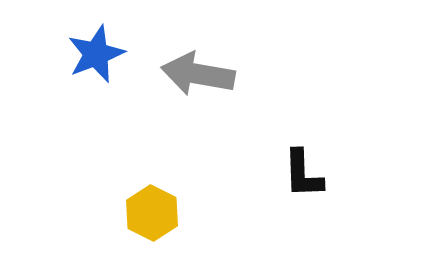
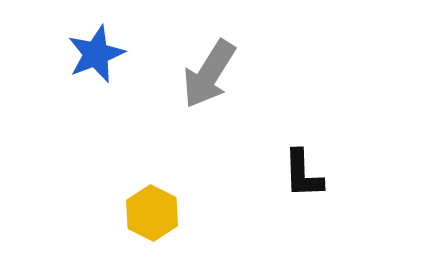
gray arrow: moved 11 px right; rotated 68 degrees counterclockwise
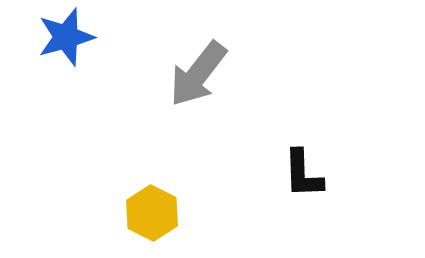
blue star: moved 30 px left, 17 px up; rotated 6 degrees clockwise
gray arrow: moved 11 px left; rotated 6 degrees clockwise
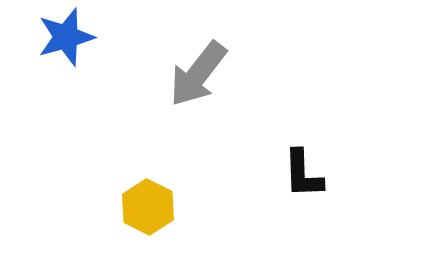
yellow hexagon: moved 4 px left, 6 px up
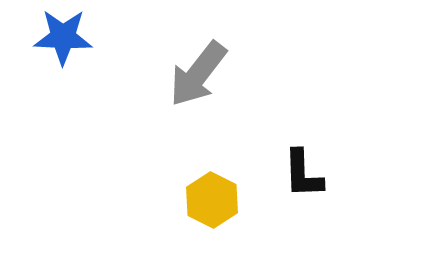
blue star: moved 3 px left; rotated 18 degrees clockwise
yellow hexagon: moved 64 px right, 7 px up
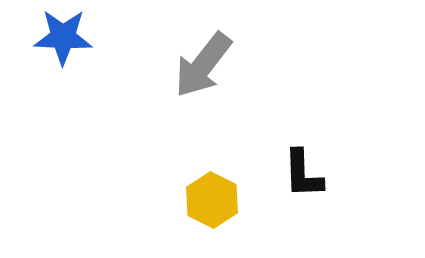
gray arrow: moved 5 px right, 9 px up
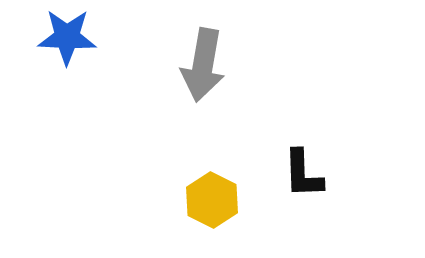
blue star: moved 4 px right
gray arrow: rotated 28 degrees counterclockwise
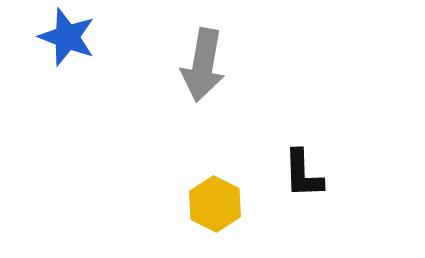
blue star: rotated 18 degrees clockwise
yellow hexagon: moved 3 px right, 4 px down
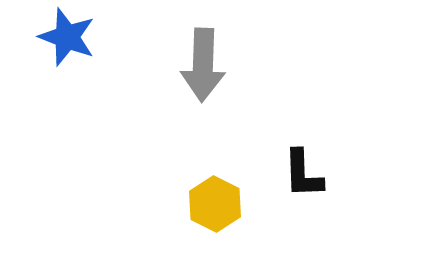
gray arrow: rotated 8 degrees counterclockwise
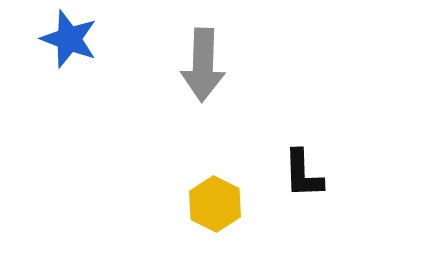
blue star: moved 2 px right, 2 px down
